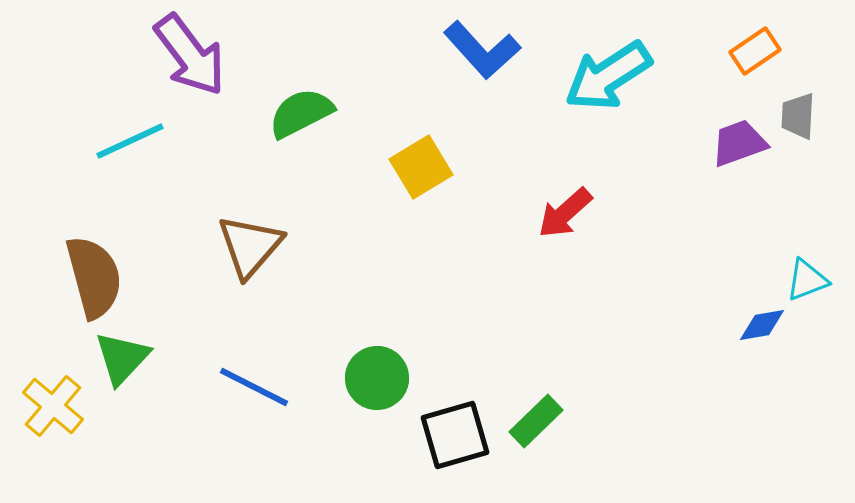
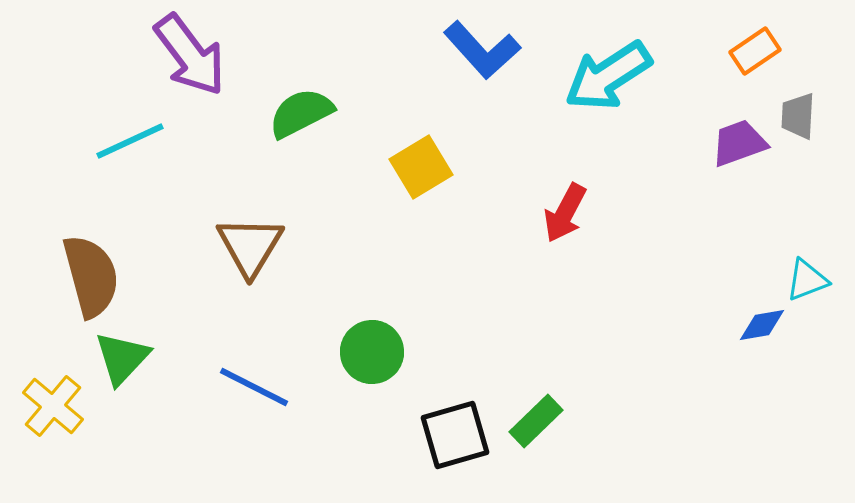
red arrow: rotated 20 degrees counterclockwise
brown triangle: rotated 10 degrees counterclockwise
brown semicircle: moved 3 px left, 1 px up
green circle: moved 5 px left, 26 px up
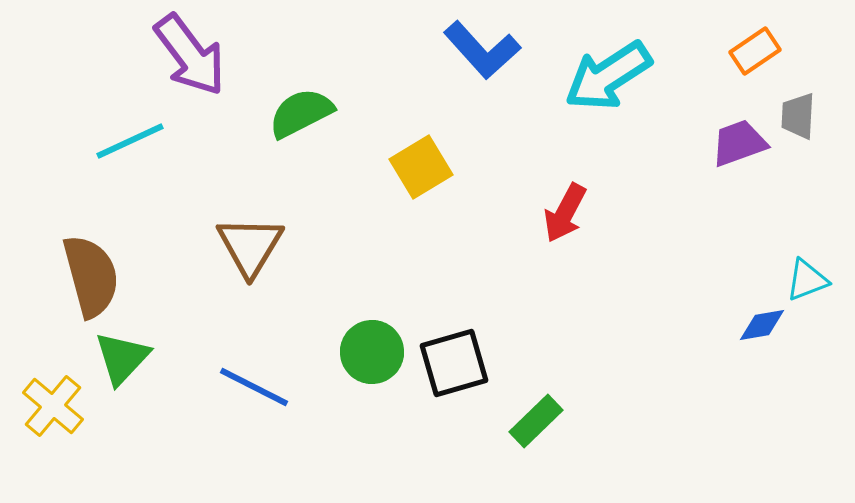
black square: moved 1 px left, 72 px up
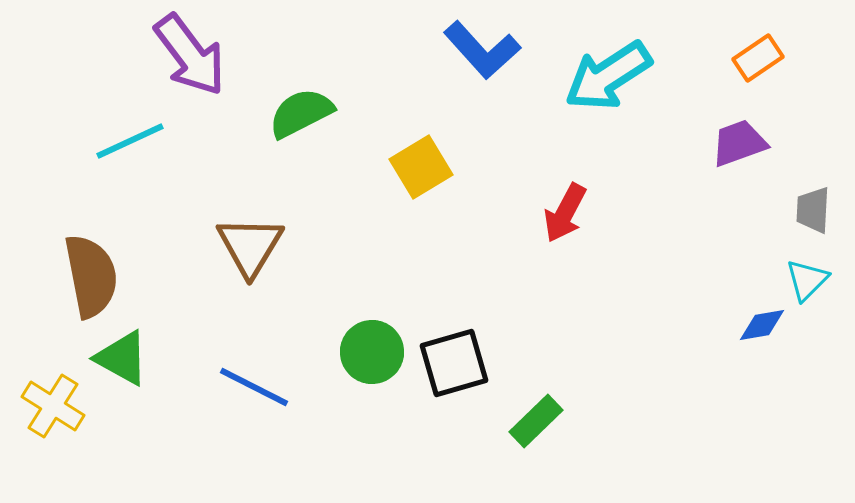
orange rectangle: moved 3 px right, 7 px down
gray trapezoid: moved 15 px right, 94 px down
brown semicircle: rotated 4 degrees clockwise
cyan triangle: rotated 24 degrees counterclockwise
green triangle: rotated 44 degrees counterclockwise
yellow cross: rotated 8 degrees counterclockwise
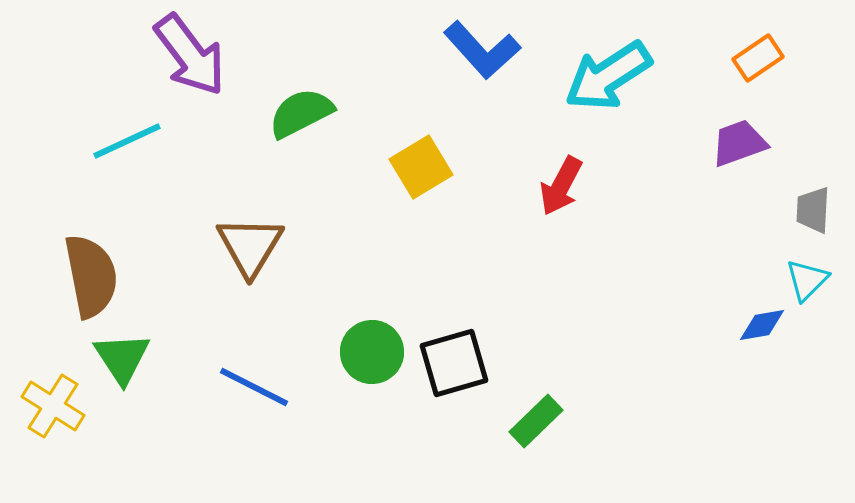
cyan line: moved 3 px left
red arrow: moved 4 px left, 27 px up
green triangle: rotated 28 degrees clockwise
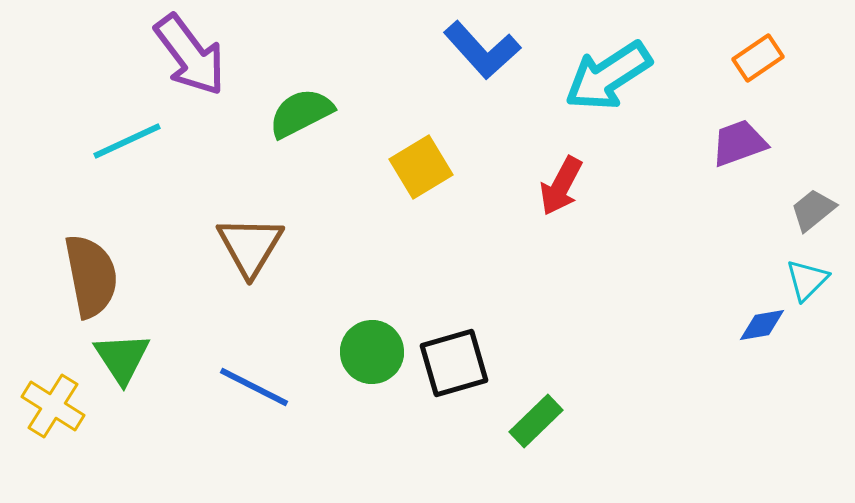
gray trapezoid: rotated 48 degrees clockwise
